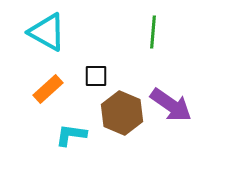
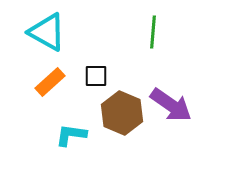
orange rectangle: moved 2 px right, 7 px up
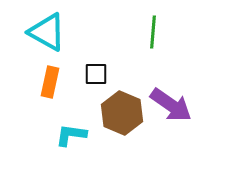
black square: moved 2 px up
orange rectangle: rotated 36 degrees counterclockwise
